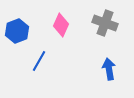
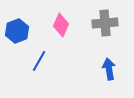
gray cross: rotated 25 degrees counterclockwise
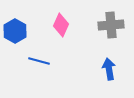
gray cross: moved 6 px right, 2 px down
blue hexagon: moved 2 px left; rotated 10 degrees counterclockwise
blue line: rotated 75 degrees clockwise
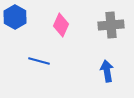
blue hexagon: moved 14 px up
blue arrow: moved 2 px left, 2 px down
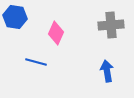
blue hexagon: rotated 20 degrees counterclockwise
pink diamond: moved 5 px left, 8 px down
blue line: moved 3 px left, 1 px down
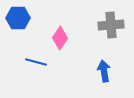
blue hexagon: moved 3 px right, 1 px down; rotated 10 degrees counterclockwise
pink diamond: moved 4 px right, 5 px down; rotated 10 degrees clockwise
blue arrow: moved 3 px left
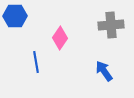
blue hexagon: moved 3 px left, 2 px up
blue line: rotated 65 degrees clockwise
blue arrow: rotated 25 degrees counterclockwise
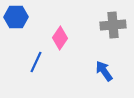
blue hexagon: moved 1 px right, 1 px down
gray cross: moved 2 px right
blue line: rotated 35 degrees clockwise
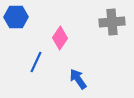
gray cross: moved 1 px left, 3 px up
blue arrow: moved 26 px left, 8 px down
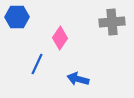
blue hexagon: moved 1 px right
blue line: moved 1 px right, 2 px down
blue arrow: rotated 40 degrees counterclockwise
